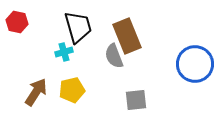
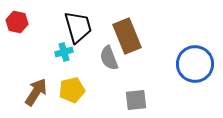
gray semicircle: moved 5 px left, 2 px down
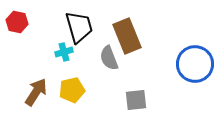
black trapezoid: moved 1 px right
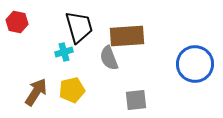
brown rectangle: rotated 72 degrees counterclockwise
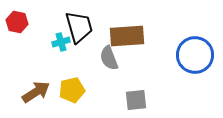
cyan cross: moved 3 px left, 10 px up
blue circle: moved 9 px up
brown arrow: rotated 24 degrees clockwise
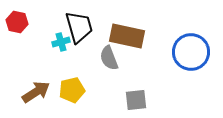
brown rectangle: rotated 16 degrees clockwise
blue circle: moved 4 px left, 3 px up
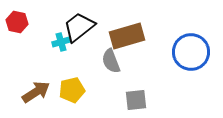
black trapezoid: rotated 112 degrees counterclockwise
brown rectangle: rotated 28 degrees counterclockwise
gray semicircle: moved 2 px right, 3 px down
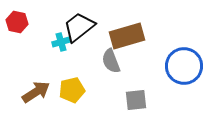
blue circle: moved 7 px left, 14 px down
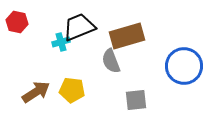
black trapezoid: rotated 16 degrees clockwise
yellow pentagon: rotated 20 degrees clockwise
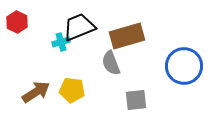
red hexagon: rotated 15 degrees clockwise
gray semicircle: moved 2 px down
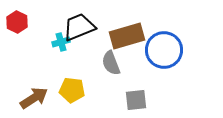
blue circle: moved 20 px left, 16 px up
brown arrow: moved 2 px left, 6 px down
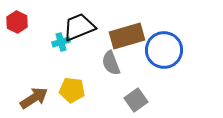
gray square: rotated 30 degrees counterclockwise
